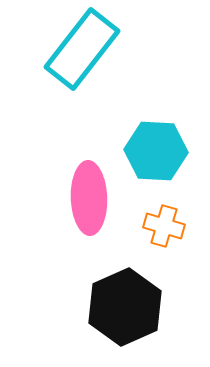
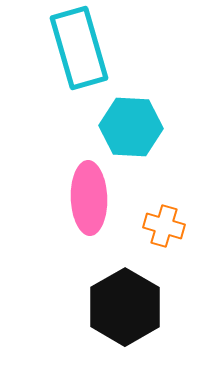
cyan rectangle: moved 3 px left, 1 px up; rotated 54 degrees counterclockwise
cyan hexagon: moved 25 px left, 24 px up
black hexagon: rotated 6 degrees counterclockwise
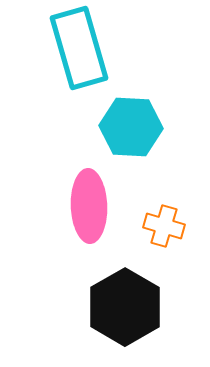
pink ellipse: moved 8 px down
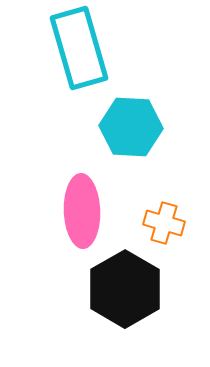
pink ellipse: moved 7 px left, 5 px down
orange cross: moved 3 px up
black hexagon: moved 18 px up
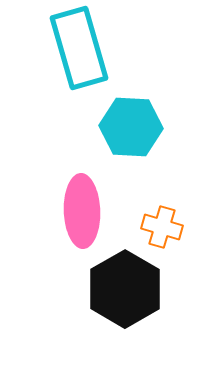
orange cross: moved 2 px left, 4 px down
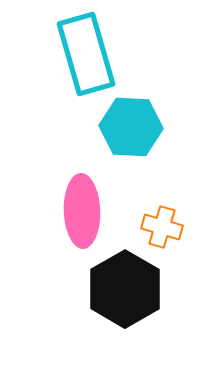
cyan rectangle: moved 7 px right, 6 px down
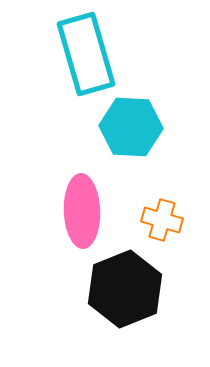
orange cross: moved 7 px up
black hexagon: rotated 8 degrees clockwise
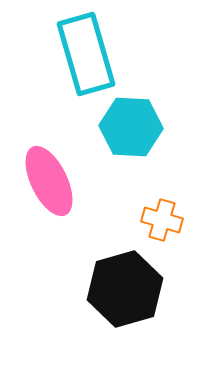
pink ellipse: moved 33 px left, 30 px up; rotated 24 degrees counterclockwise
black hexagon: rotated 6 degrees clockwise
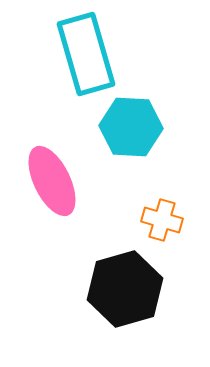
pink ellipse: moved 3 px right
